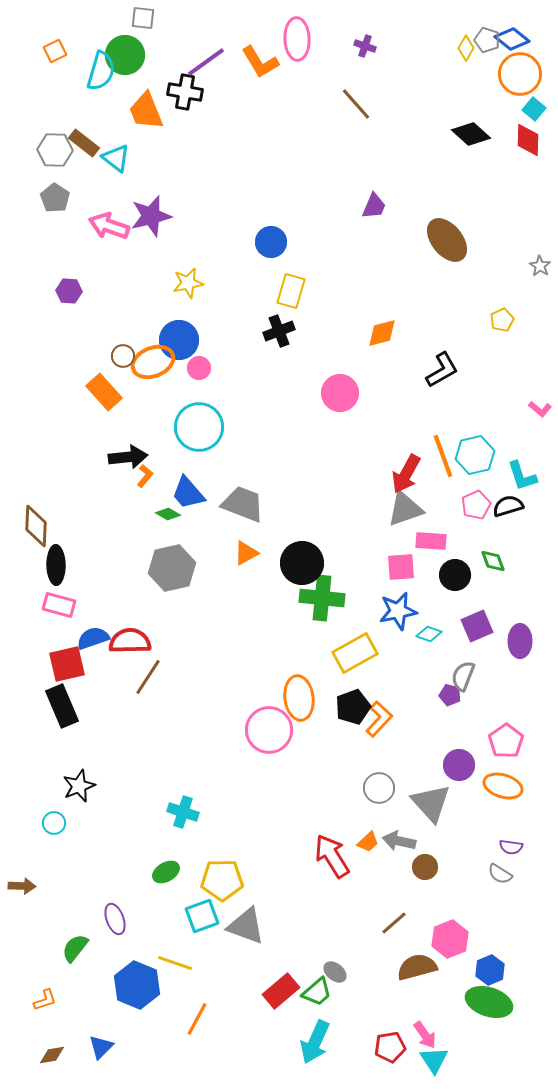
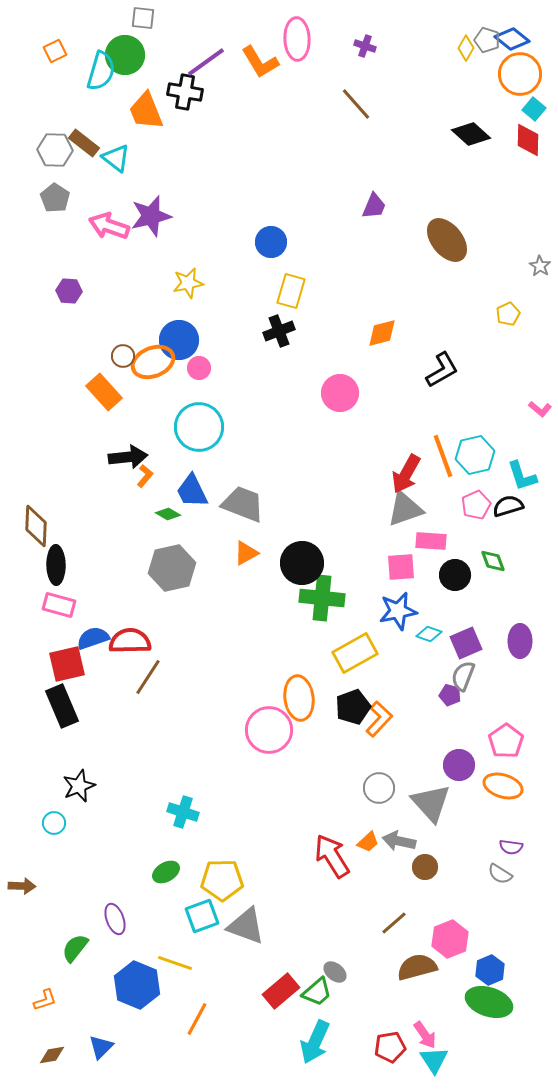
yellow pentagon at (502, 320): moved 6 px right, 6 px up
blue trapezoid at (188, 493): moved 4 px right, 2 px up; rotated 15 degrees clockwise
purple square at (477, 626): moved 11 px left, 17 px down
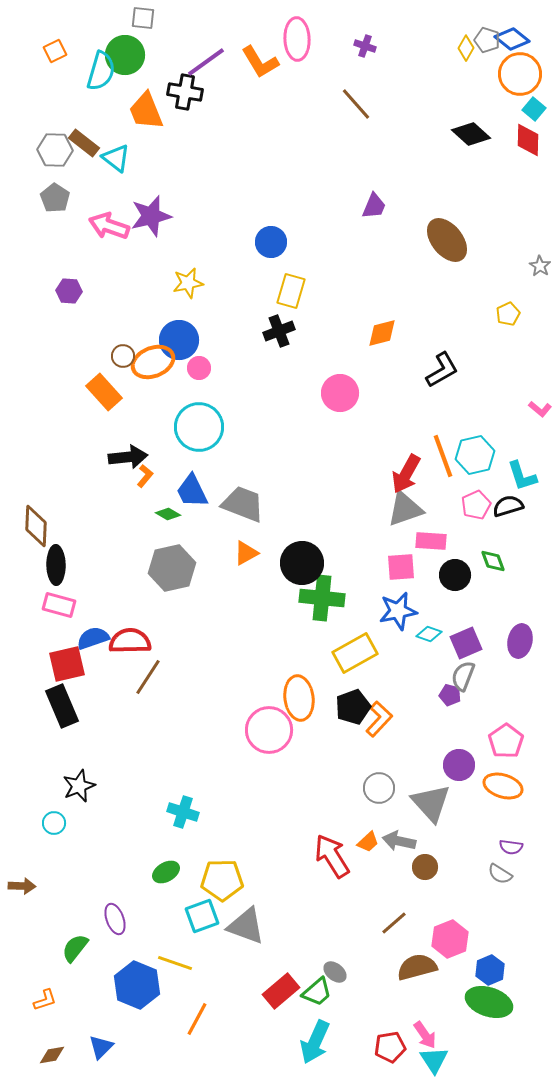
purple ellipse at (520, 641): rotated 12 degrees clockwise
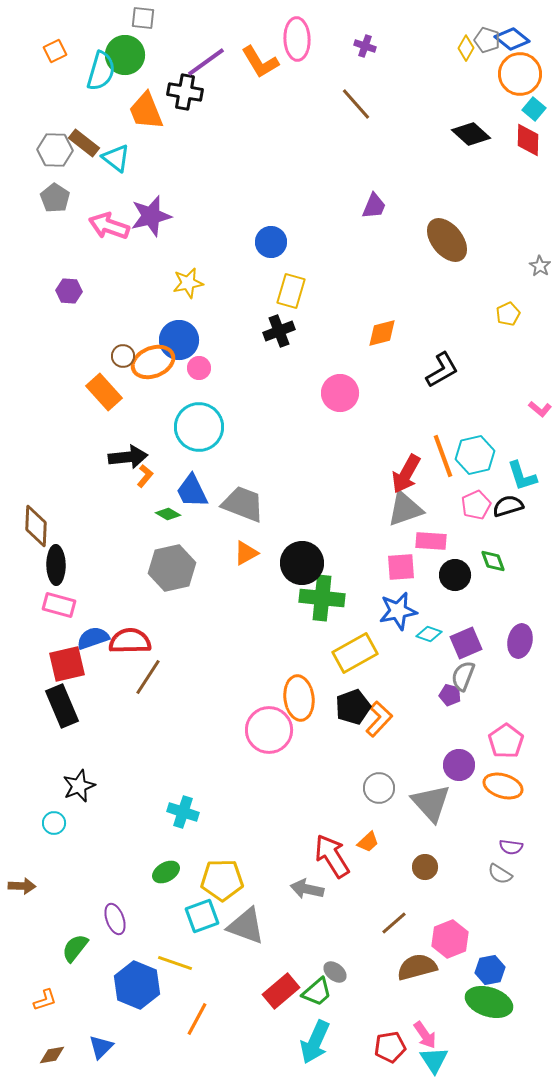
gray arrow at (399, 841): moved 92 px left, 48 px down
blue hexagon at (490, 970): rotated 12 degrees clockwise
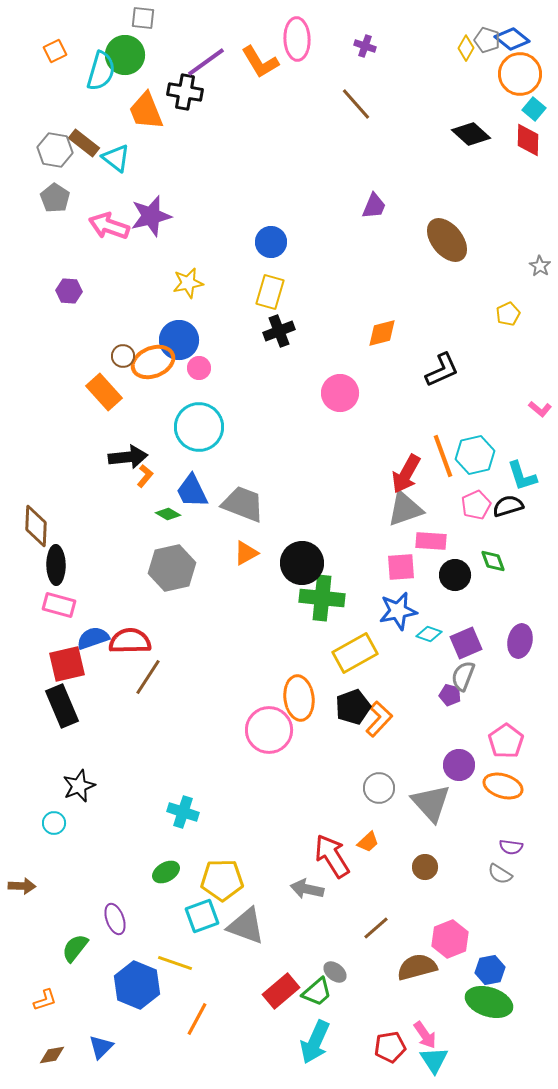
gray hexagon at (55, 150): rotated 8 degrees clockwise
yellow rectangle at (291, 291): moved 21 px left, 1 px down
black L-shape at (442, 370): rotated 6 degrees clockwise
brown line at (394, 923): moved 18 px left, 5 px down
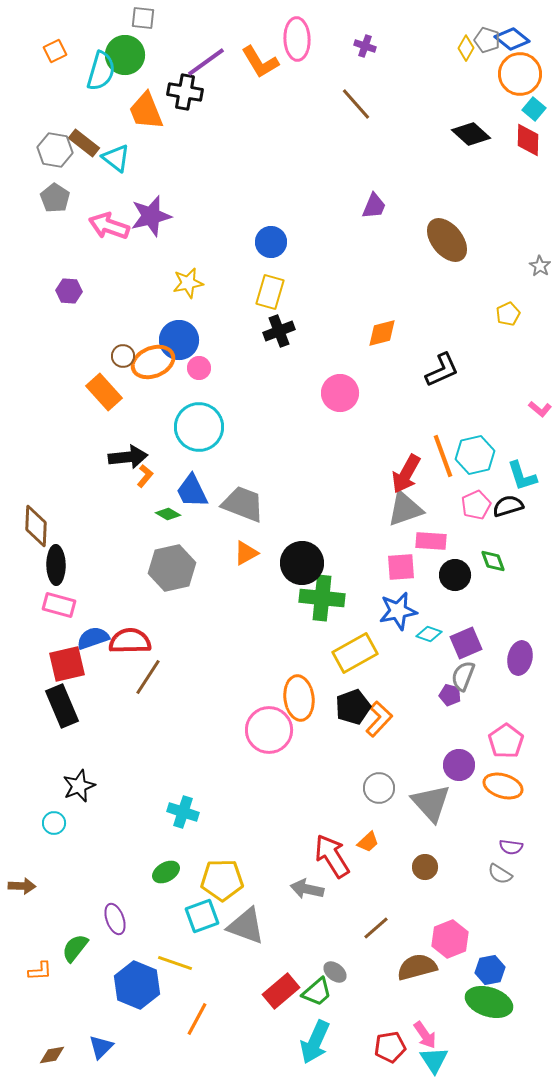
purple ellipse at (520, 641): moved 17 px down
orange L-shape at (45, 1000): moved 5 px left, 29 px up; rotated 15 degrees clockwise
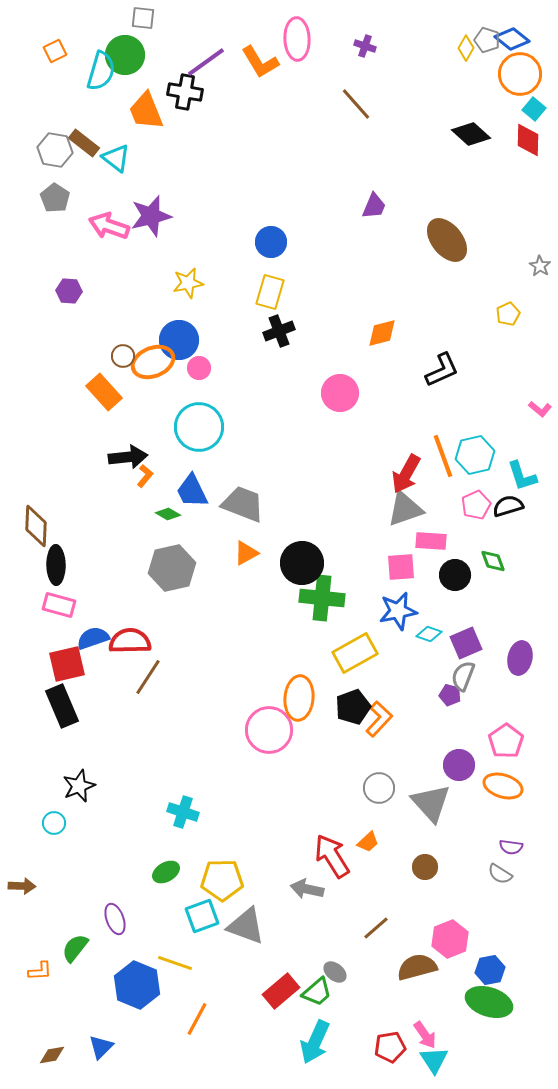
orange ellipse at (299, 698): rotated 12 degrees clockwise
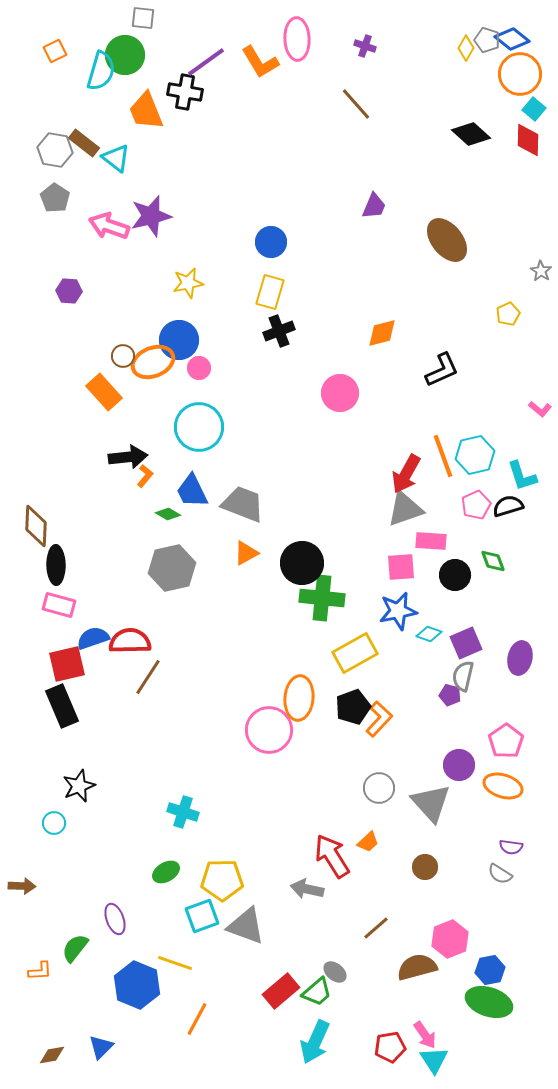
gray star at (540, 266): moved 1 px right, 5 px down
gray semicircle at (463, 676): rotated 8 degrees counterclockwise
